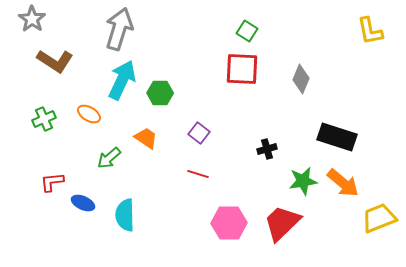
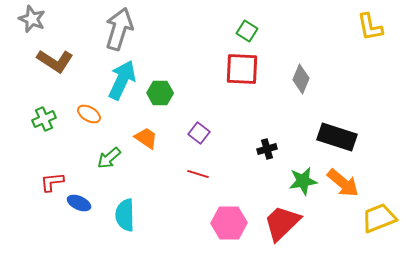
gray star: rotated 12 degrees counterclockwise
yellow L-shape: moved 4 px up
blue ellipse: moved 4 px left
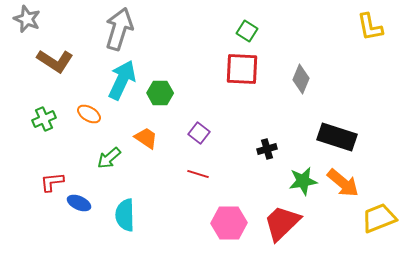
gray star: moved 5 px left
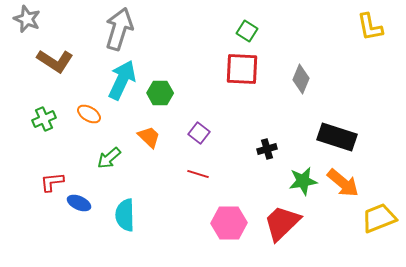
orange trapezoid: moved 3 px right, 1 px up; rotated 10 degrees clockwise
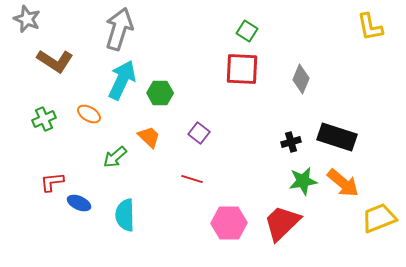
black cross: moved 24 px right, 7 px up
green arrow: moved 6 px right, 1 px up
red line: moved 6 px left, 5 px down
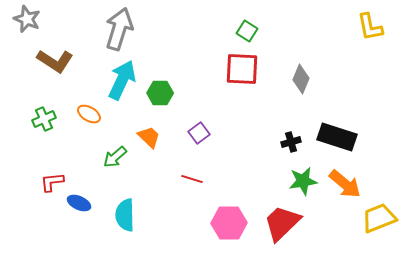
purple square: rotated 15 degrees clockwise
orange arrow: moved 2 px right, 1 px down
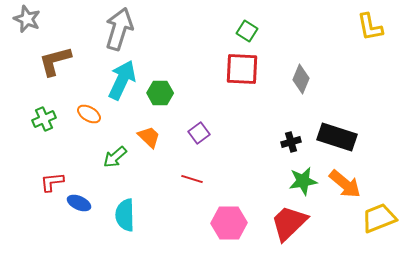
brown L-shape: rotated 132 degrees clockwise
red trapezoid: moved 7 px right
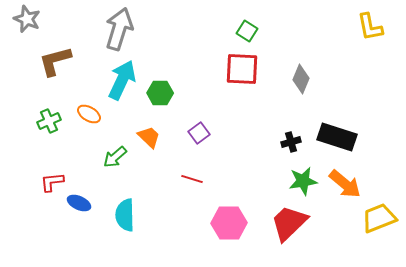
green cross: moved 5 px right, 2 px down
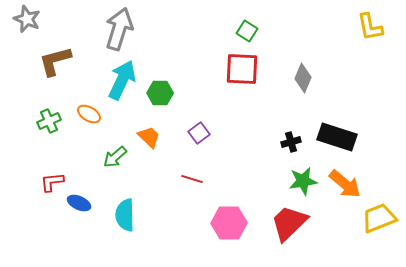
gray diamond: moved 2 px right, 1 px up
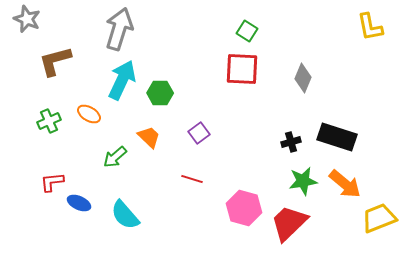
cyan semicircle: rotated 40 degrees counterclockwise
pink hexagon: moved 15 px right, 15 px up; rotated 16 degrees clockwise
